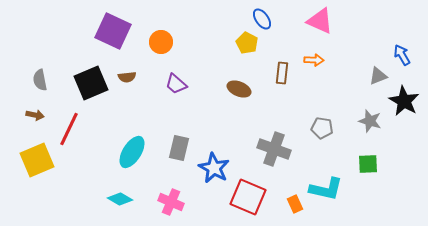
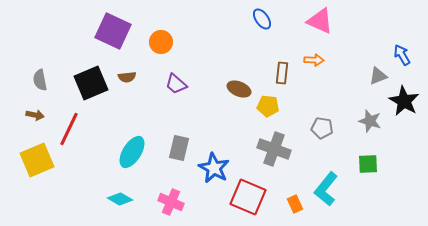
yellow pentagon: moved 21 px right, 63 px down; rotated 20 degrees counterclockwise
cyan L-shape: rotated 116 degrees clockwise
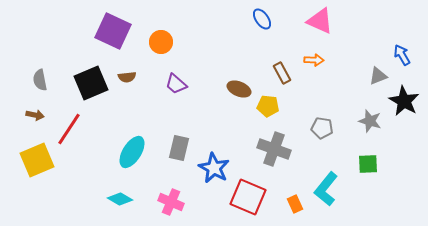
brown rectangle: rotated 35 degrees counterclockwise
red line: rotated 8 degrees clockwise
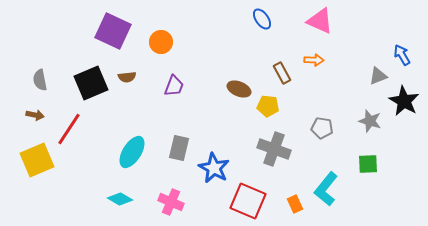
purple trapezoid: moved 2 px left, 2 px down; rotated 110 degrees counterclockwise
red square: moved 4 px down
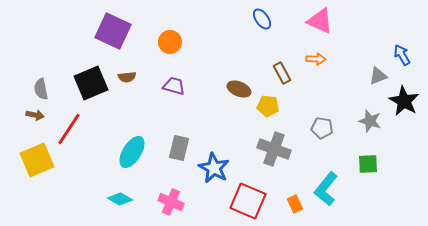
orange circle: moved 9 px right
orange arrow: moved 2 px right, 1 px up
gray semicircle: moved 1 px right, 9 px down
purple trapezoid: rotated 95 degrees counterclockwise
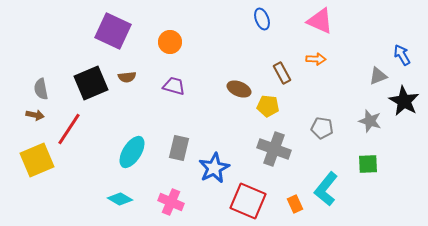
blue ellipse: rotated 15 degrees clockwise
blue star: rotated 16 degrees clockwise
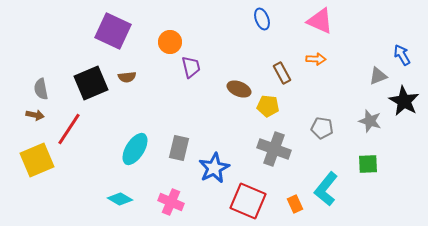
purple trapezoid: moved 17 px right, 19 px up; rotated 60 degrees clockwise
cyan ellipse: moved 3 px right, 3 px up
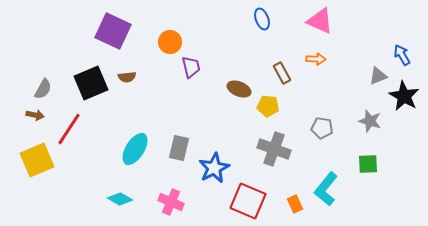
gray semicircle: moved 2 px right; rotated 140 degrees counterclockwise
black star: moved 5 px up
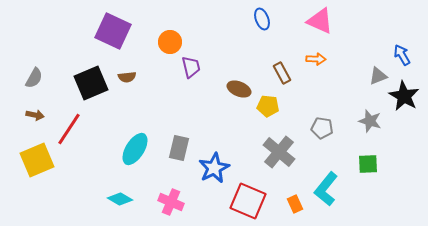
gray semicircle: moved 9 px left, 11 px up
gray cross: moved 5 px right, 3 px down; rotated 20 degrees clockwise
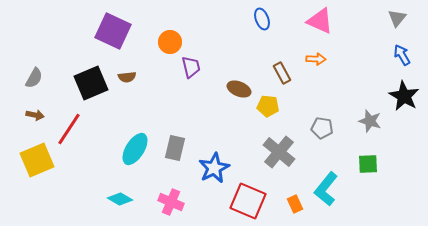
gray triangle: moved 19 px right, 58 px up; rotated 30 degrees counterclockwise
gray rectangle: moved 4 px left
